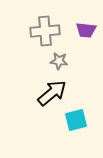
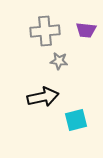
black arrow: moved 9 px left, 4 px down; rotated 28 degrees clockwise
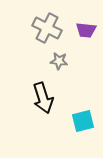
gray cross: moved 2 px right, 3 px up; rotated 32 degrees clockwise
black arrow: moved 1 px down; rotated 84 degrees clockwise
cyan square: moved 7 px right, 1 px down
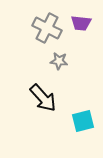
purple trapezoid: moved 5 px left, 7 px up
black arrow: rotated 24 degrees counterclockwise
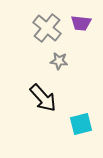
gray cross: rotated 12 degrees clockwise
cyan square: moved 2 px left, 3 px down
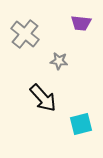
gray cross: moved 22 px left, 6 px down
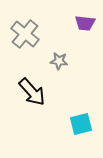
purple trapezoid: moved 4 px right
black arrow: moved 11 px left, 6 px up
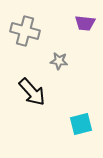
gray cross: moved 3 px up; rotated 24 degrees counterclockwise
